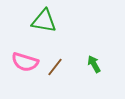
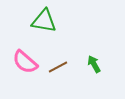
pink semicircle: rotated 24 degrees clockwise
brown line: moved 3 px right; rotated 24 degrees clockwise
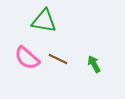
pink semicircle: moved 2 px right, 4 px up
brown line: moved 8 px up; rotated 54 degrees clockwise
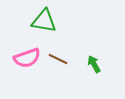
pink semicircle: rotated 60 degrees counterclockwise
